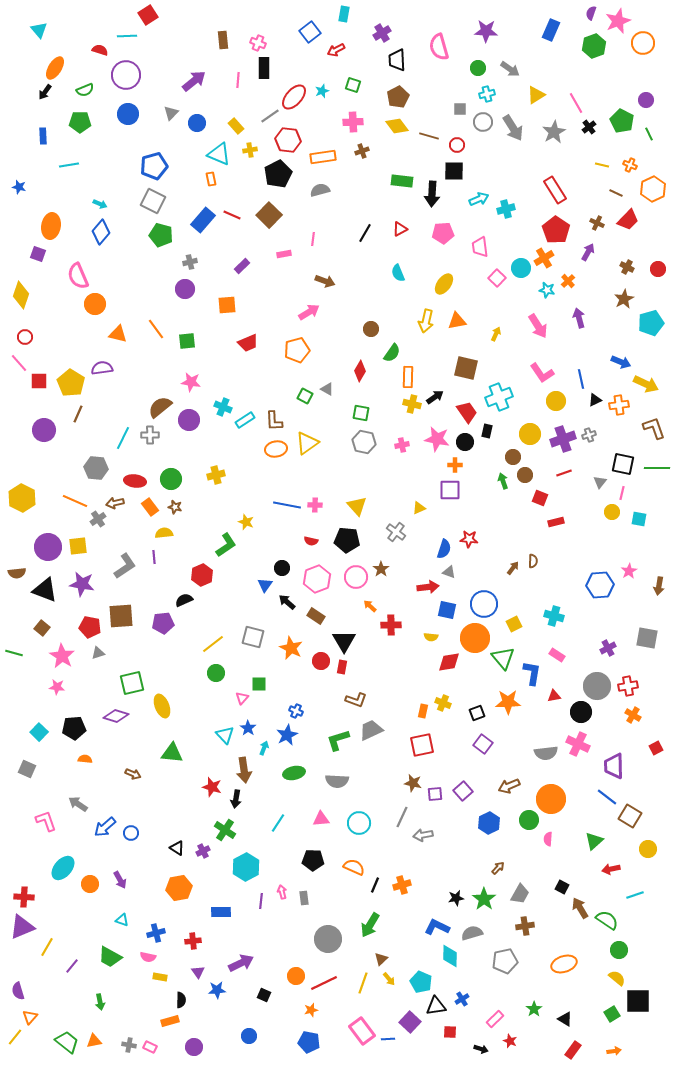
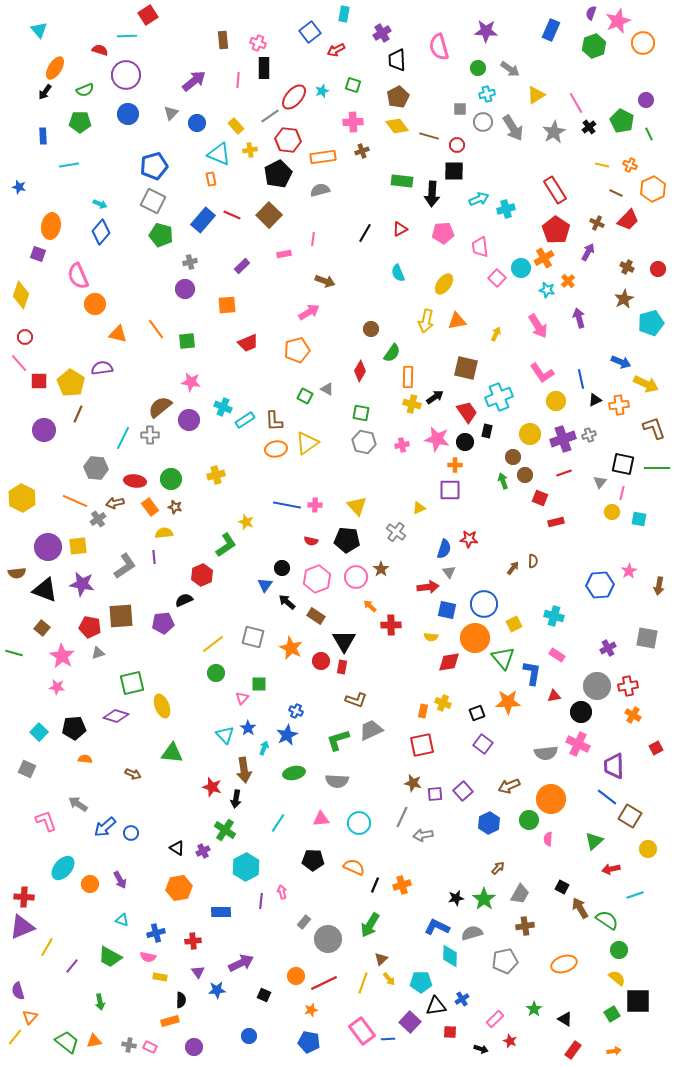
gray triangle at (449, 572): rotated 32 degrees clockwise
gray rectangle at (304, 898): moved 24 px down; rotated 48 degrees clockwise
cyan pentagon at (421, 982): rotated 25 degrees counterclockwise
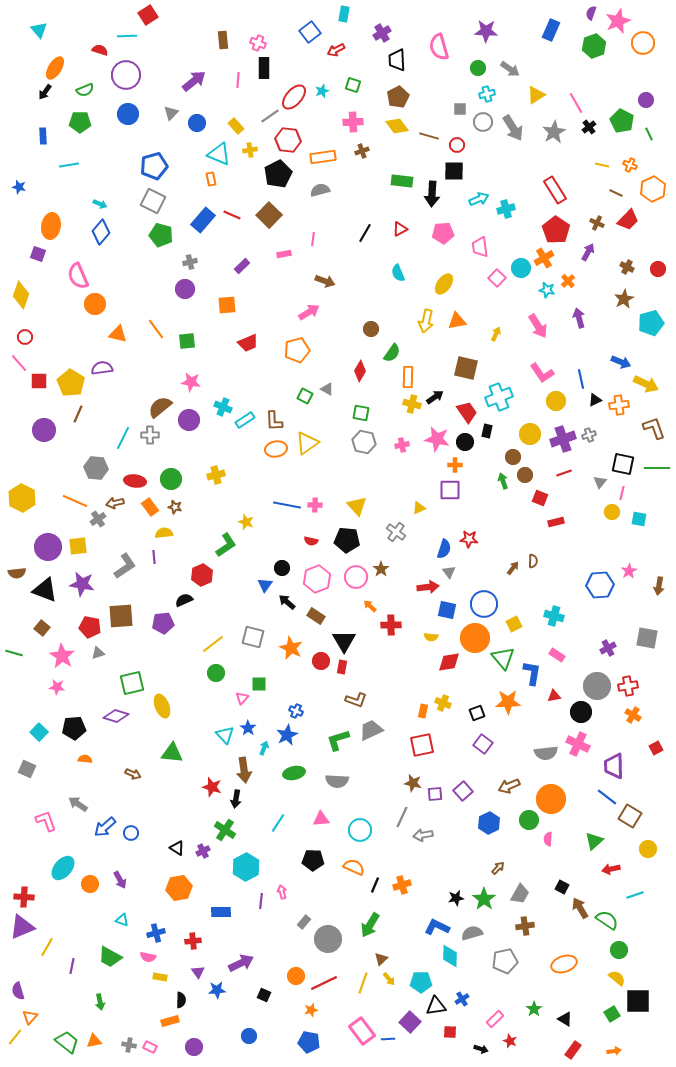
cyan circle at (359, 823): moved 1 px right, 7 px down
purple line at (72, 966): rotated 28 degrees counterclockwise
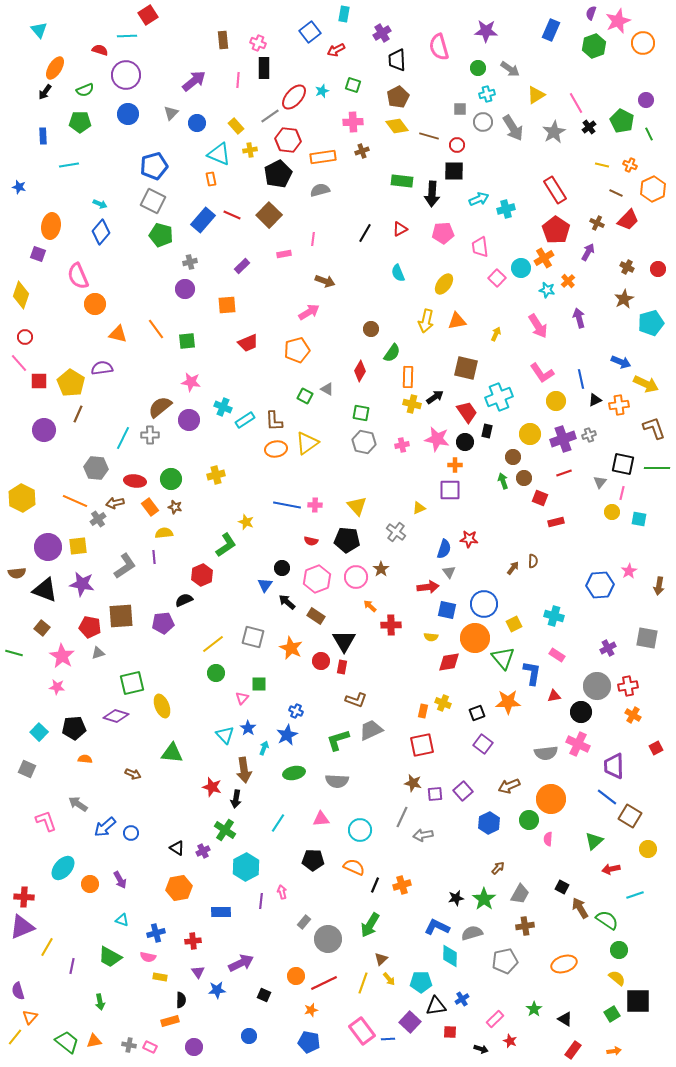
brown circle at (525, 475): moved 1 px left, 3 px down
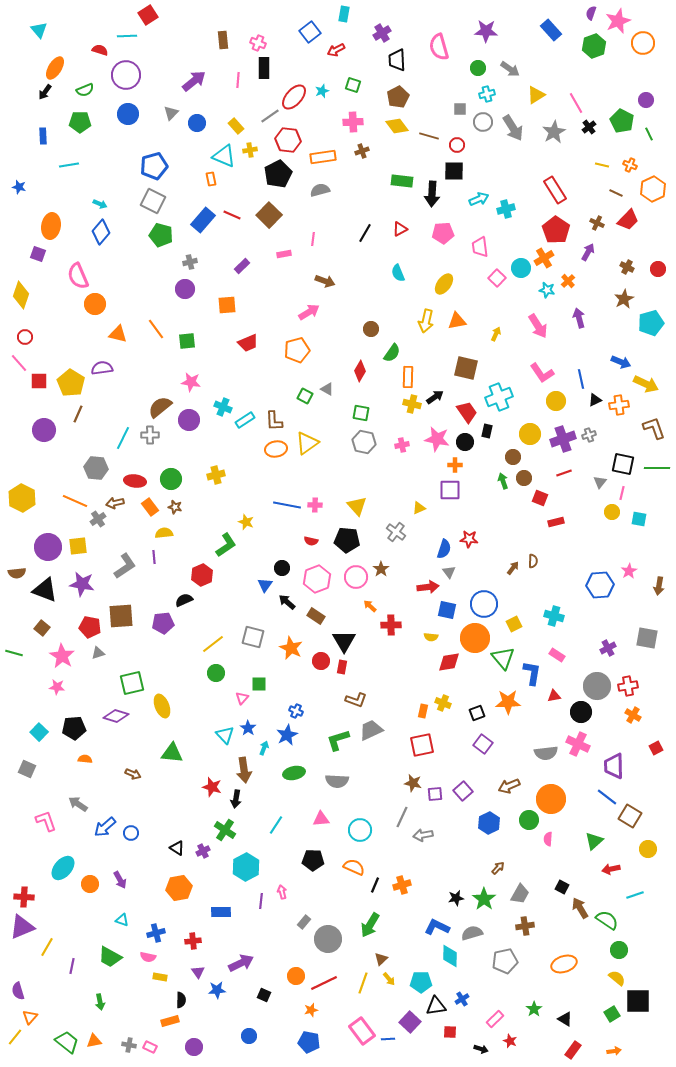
blue rectangle at (551, 30): rotated 65 degrees counterclockwise
cyan triangle at (219, 154): moved 5 px right, 2 px down
cyan line at (278, 823): moved 2 px left, 2 px down
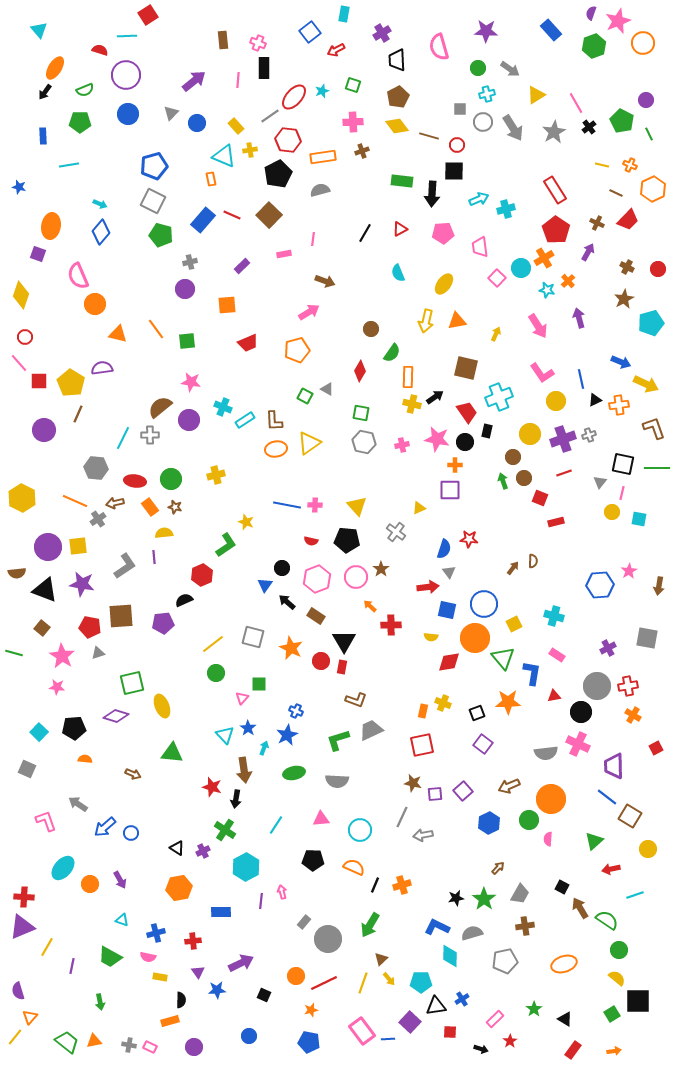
yellow triangle at (307, 443): moved 2 px right
red star at (510, 1041): rotated 16 degrees clockwise
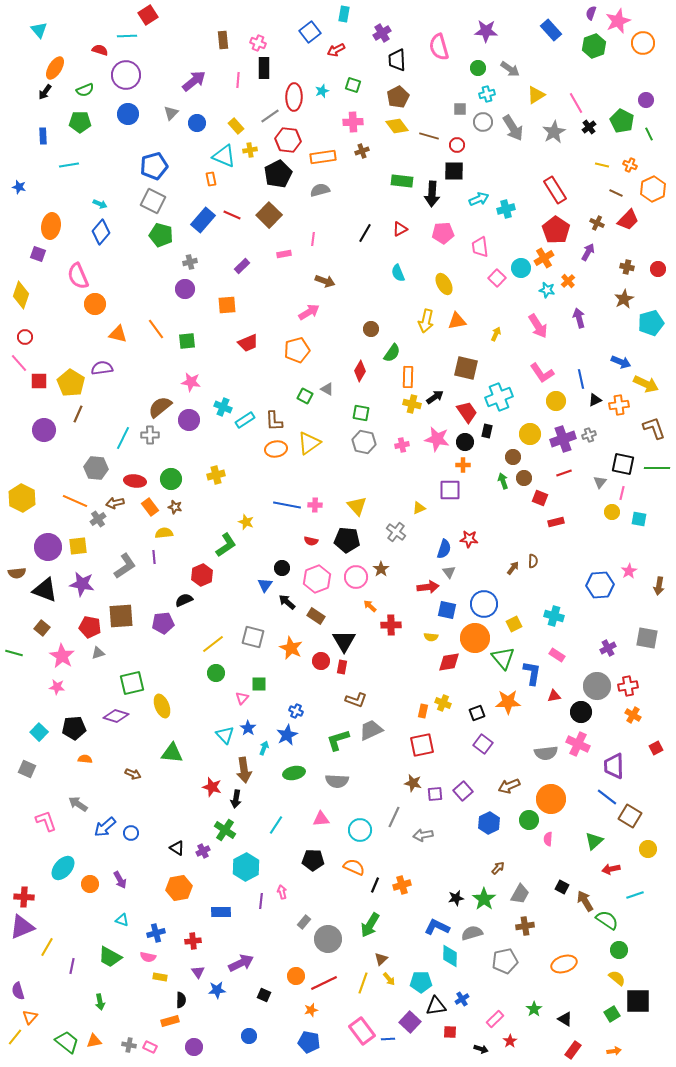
red ellipse at (294, 97): rotated 40 degrees counterclockwise
brown cross at (627, 267): rotated 16 degrees counterclockwise
yellow ellipse at (444, 284): rotated 65 degrees counterclockwise
orange cross at (455, 465): moved 8 px right
gray line at (402, 817): moved 8 px left
brown arrow at (580, 908): moved 5 px right, 7 px up
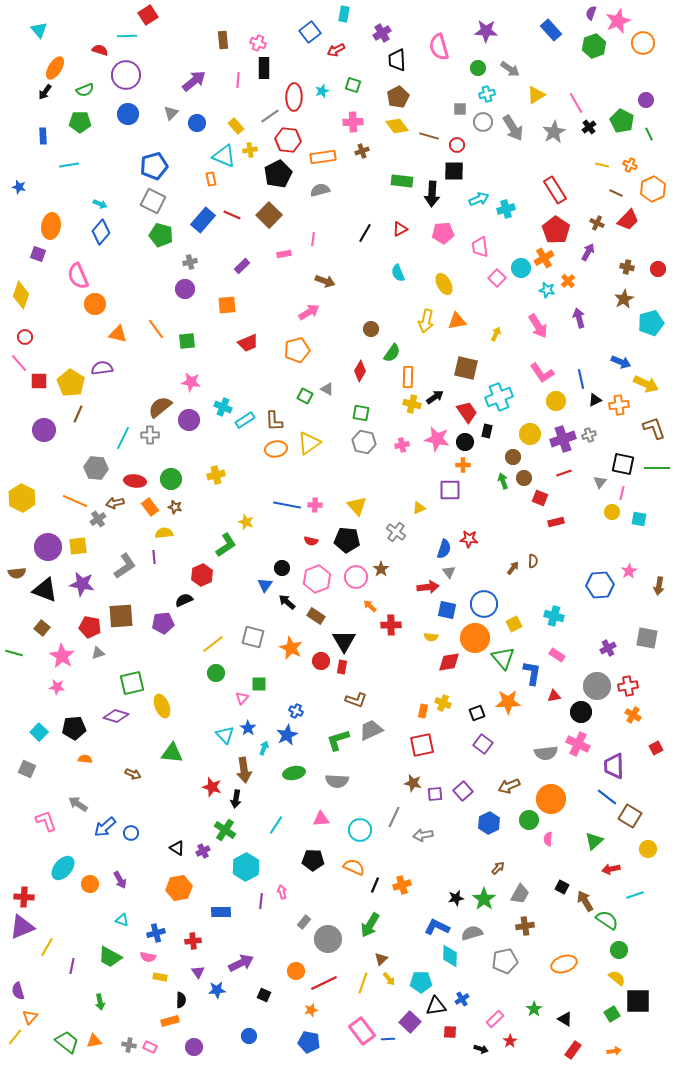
orange circle at (296, 976): moved 5 px up
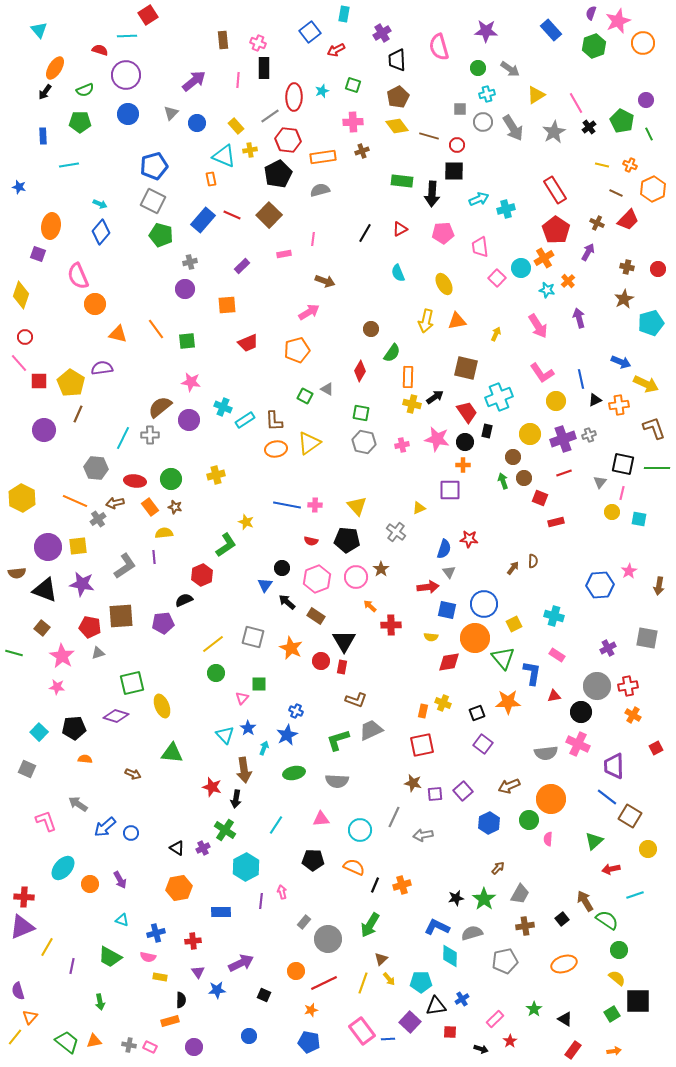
purple cross at (203, 851): moved 3 px up
black square at (562, 887): moved 32 px down; rotated 24 degrees clockwise
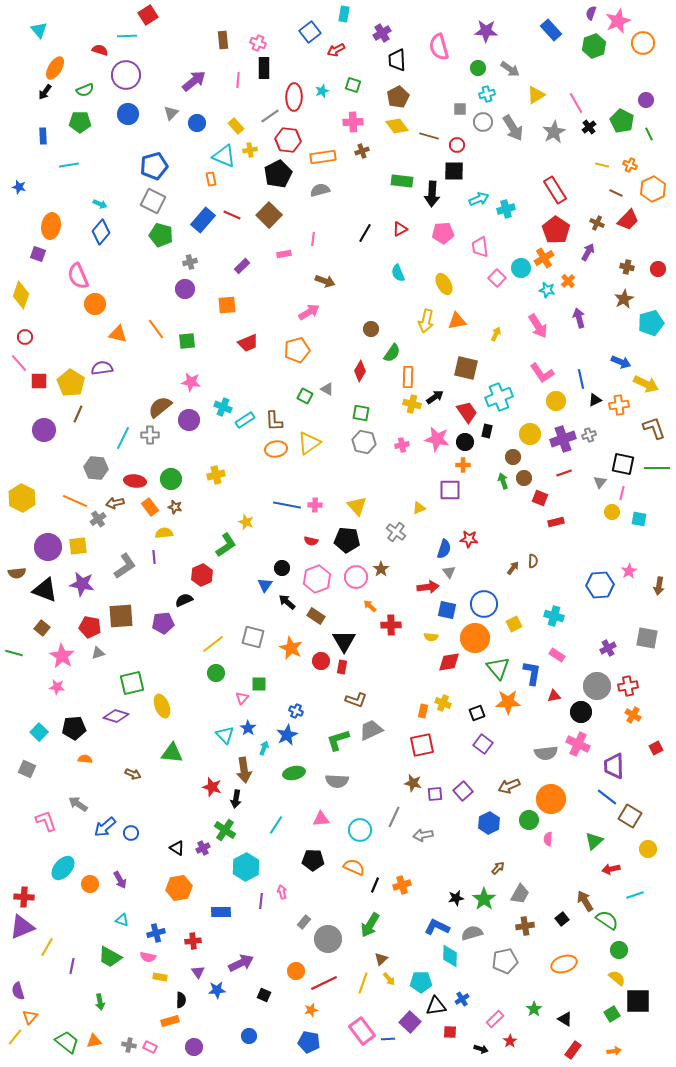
green triangle at (503, 658): moved 5 px left, 10 px down
